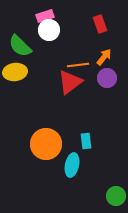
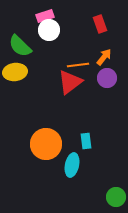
green circle: moved 1 px down
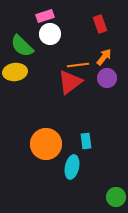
white circle: moved 1 px right, 4 px down
green semicircle: moved 2 px right
cyan ellipse: moved 2 px down
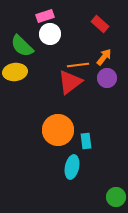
red rectangle: rotated 30 degrees counterclockwise
orange circle: moved 12 px right, 14 px up
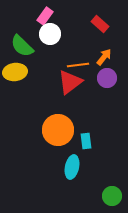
pink rectangle: rotated 36 degrees counterclockwise
green circle: moved 4 px left, 1 px up
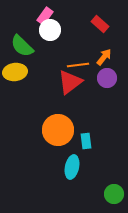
white circle: moved 4 px up
green circle: moved 2 px right, 2 px up
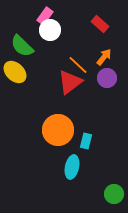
orange line: rotated 50 degrees clockwise
yellow ellipse: rotated 50 degrees clockwise
cyan rectangle: rotated 21 degrees clockwise
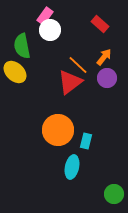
green semicircle: rotated 35 degrees clockwise
